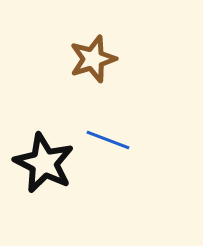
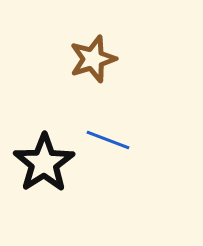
black star: rotated 12 degrees clockwise
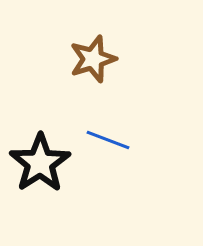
black star: moved 4 px left
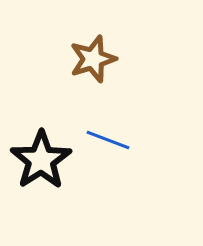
black star: moved 1 px right, 3 px up
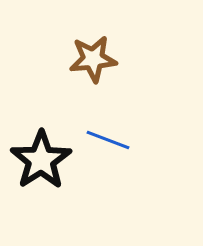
brown star: rotated 12 degrees clockwise
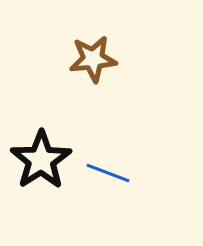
blue line: moved 33 px down
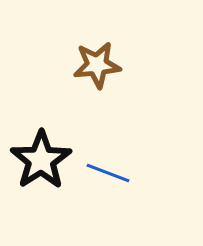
brown star: moved 4 px right, 6 px down
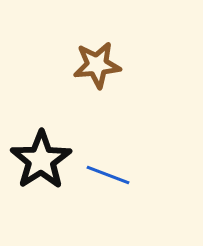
blue line: moved 2 px down
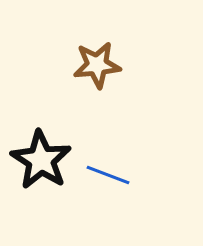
black star: rotated 6 degrees counterclockwise
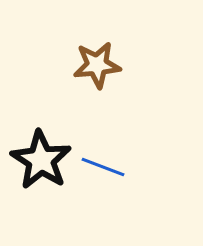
blue line: moved 5 px left, 8 px up
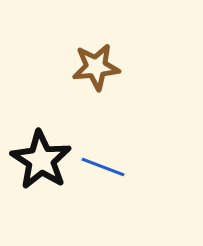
brown star: moved 1 px left, 2 px down
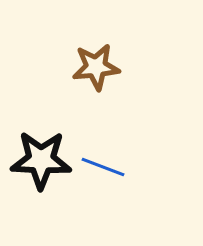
black star: rotated 30 degrees counterclockwise
